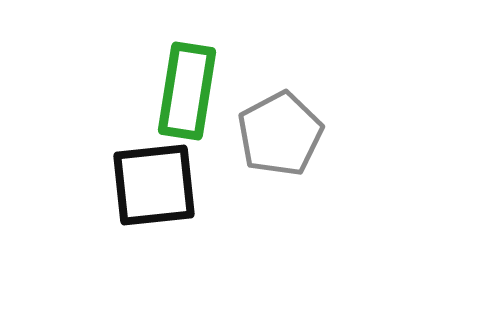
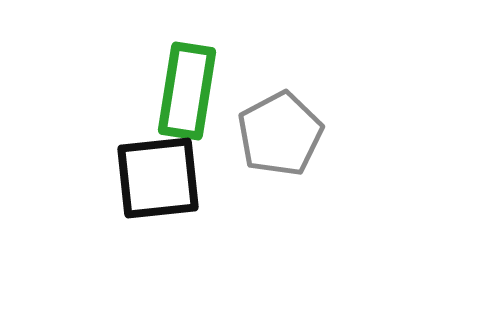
black square: moved 4 px right, 7 px up
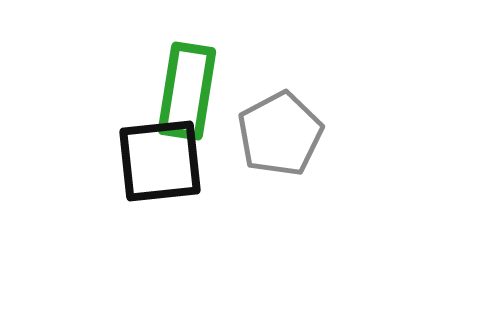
black square: moved 2 px right, 17 px up
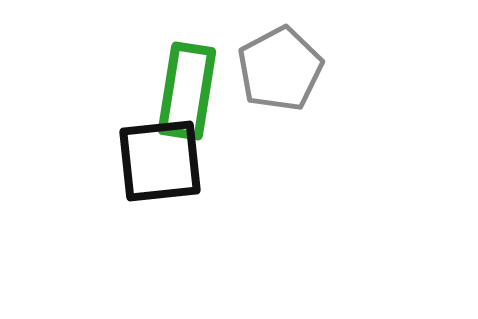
gray pentagon: moved 65 px up
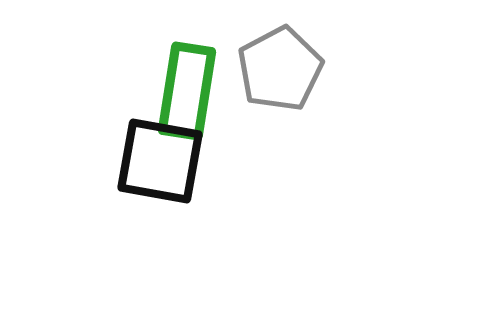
black square: rotated 16 degrees clockwise
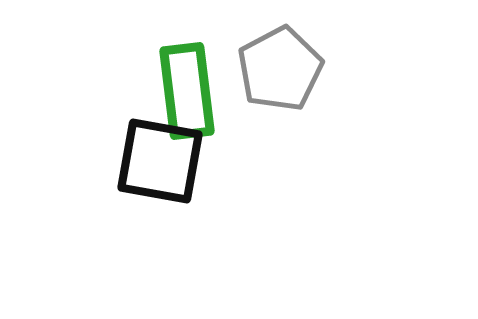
green rectangle: rotated 16 degrees counterclockwise
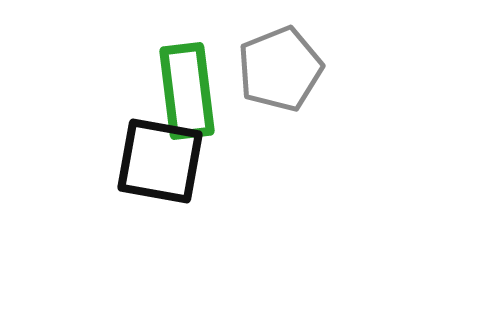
gray pentagon: rotated 6 degrees clockwise
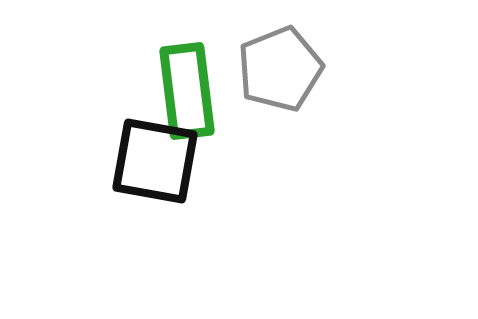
black square: moved 5 px left
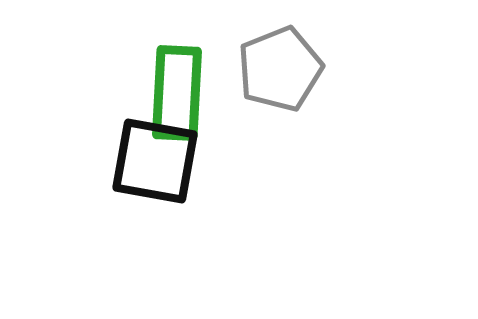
green rectangle: moved 10 px left, 2 px down; rotated 10 degrees clockwise
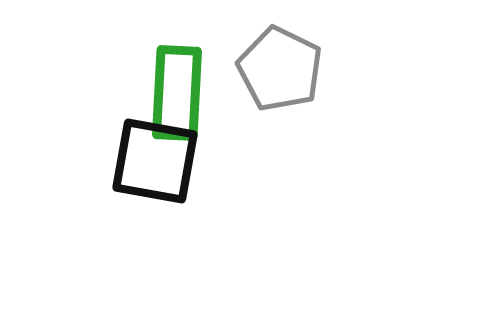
gray pentagon: rotated 24 degrees counterclockwise
